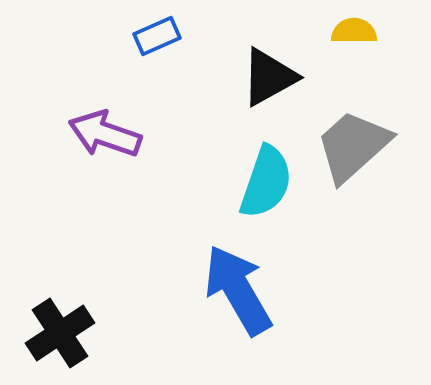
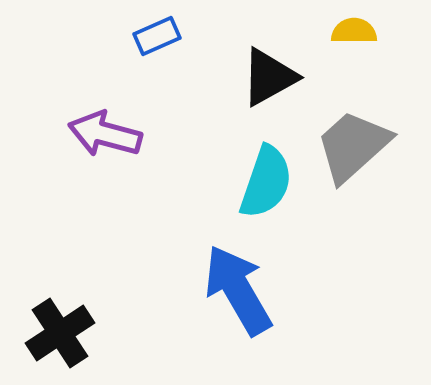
purple arrow: rotated 4 degrees counterclockwise
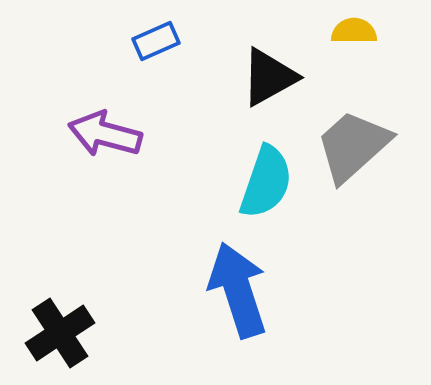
blue rectangle: moved 1 px left, 5 px down
blue arrow: rotated 12 degrees clockwise
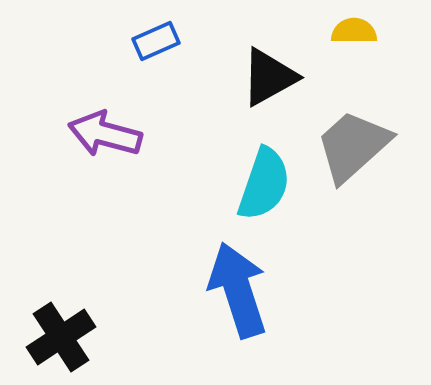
cyan semicircle: moved 2 px left, 2 px down
black cross: moved 1 px right, 4 px down
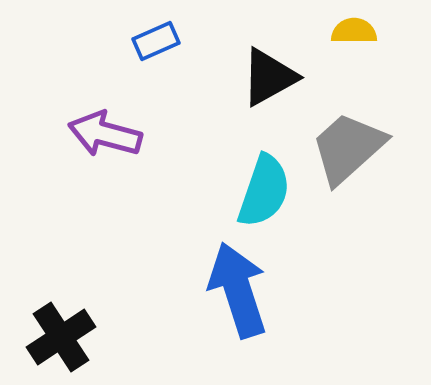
gray trapezoid: moved 5 px left, 2 px down
cyan semicircle: moved 7 px down
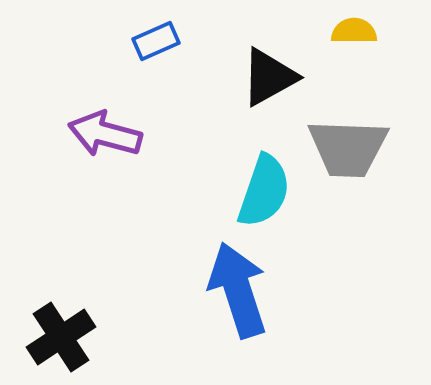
gray trapezoid: rotated 136 degrees counterclockwise
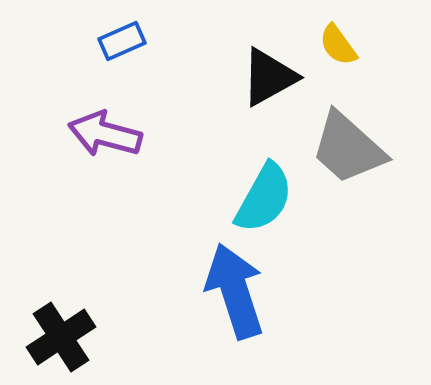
yellow semicircle: moved 16 px left, 14 px down; rotated 126 degrees counterclockwise
blue rectangle: moved 34 px left
gray trapezoid: rotated 40 degrees clockwise
cyan semicircle: moved 7 px down; rotated 10 degrees clockwise
blue arrow: moved 3 px left, 1 px down
